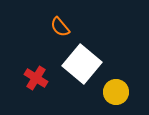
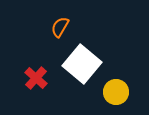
orange semicircle: rotated 70 degrees clockwise
red cross: rotated 10 degrees clockwise
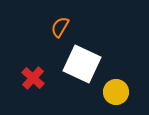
white square: rotated 15 degrees counterclockwise
red cross: moved 3 px left
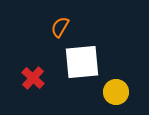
white square: moved 2 px up; rotated 30 degrees counterclockwise
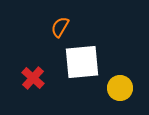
yellow circle: moved 4 px right, 4 px up
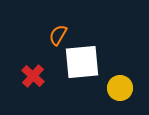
orange semicircle: moved 2 px left, 8 px down
red cross: moved 2 px up
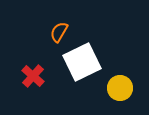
orange semicircle: moved 1 px right, 3 px up
white square: rotated 21 degrees counterclockwise
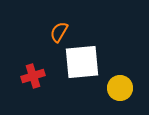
white square: rotated 21 degrees clockwise
red cross: rotated 30 degrees clockwise
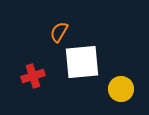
yellow circle: moved 1 px right, 1 px down
